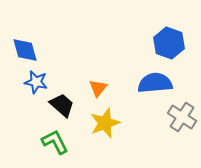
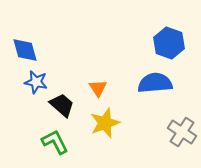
orange triangle: rotated 12 degrees counterclockwise
gray cross: moved 15 px down
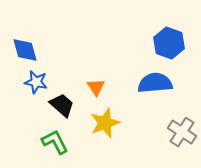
orange triangle: moved 2 px left, 1 px up
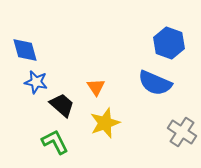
blue semicircle: rotated 152 degrees counterclockwise
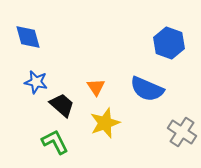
blue diamond: moved 3 px right, 13 px up
blue semicircle: moved 8 px left, 6 px down
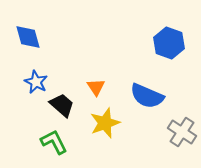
blue star: rotated 15 degrees clockwise
blue semicircle: moved 7 px down
green L-shape: moved 1 px left
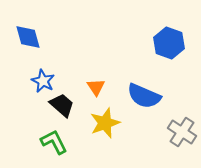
blue star: moved 7 px right, 1 px up
blue semicircle: moved 3 px left
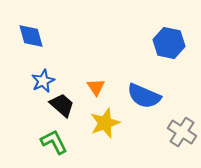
blue diamond: moved 3 px right, 1 px up
blue hexagon: rotated 8 degrees counterclockwise
blue star: rotated 20 degrees clockwise
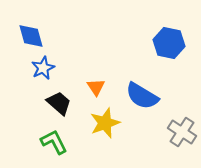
blue star: moved 13 px up
blue semicircle: moved 2 px left; rotated 8 degrees clockwise
black trapezoid: moved 3 px left, 2 px up
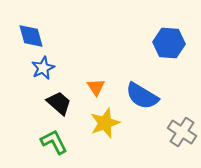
blue hexagon: rotated 8 degrees counterclockwise
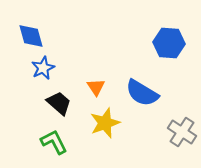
blue semicircle: moved 3 px up
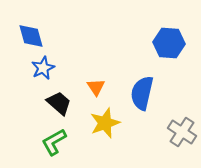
blue semicircle: rotated 72 degrees clockwise
green L-shape: rotated 92 degrees counterclockwise
